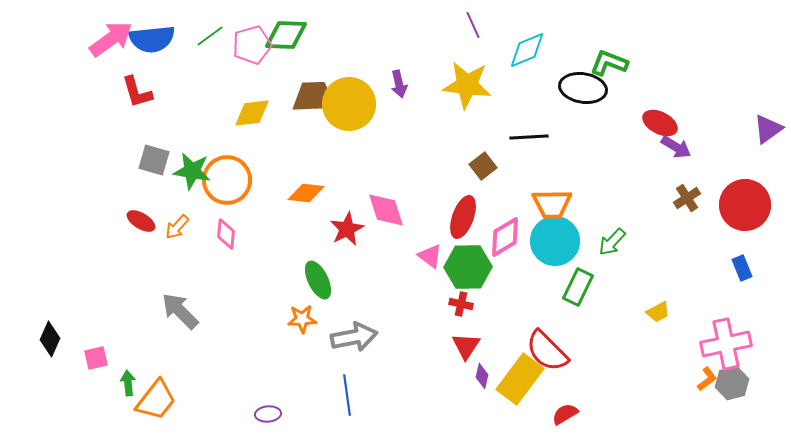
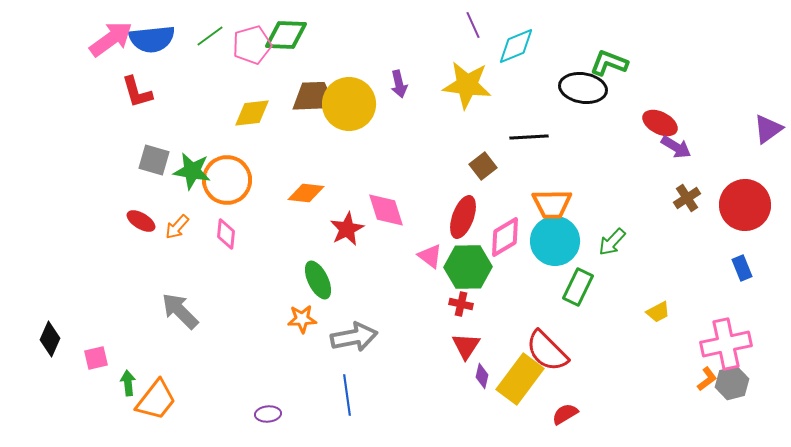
cyan diamond at (527, 50): moved 11 px left, 4 px up
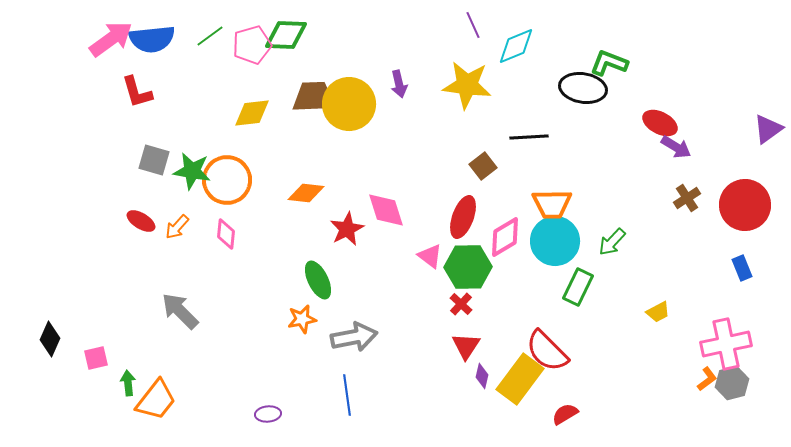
red cross at (461, 304): rotated 30 degrees clockwise
orange star at (302, 319): rotated 8 degrees counterclockwise
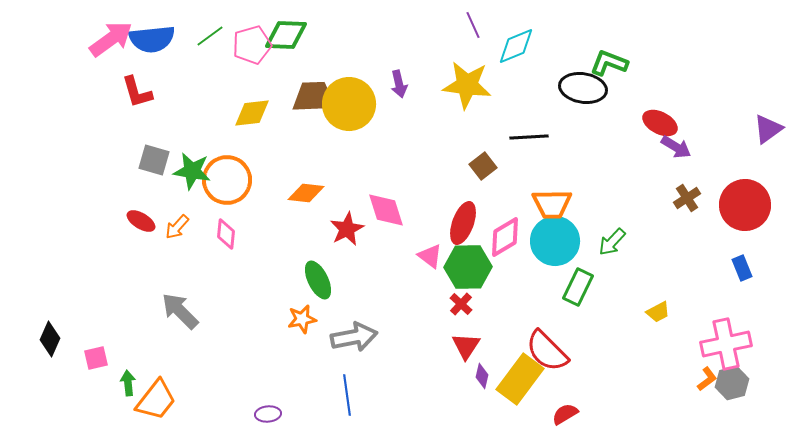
red ellipse at (463, 217): moved 6 px down
